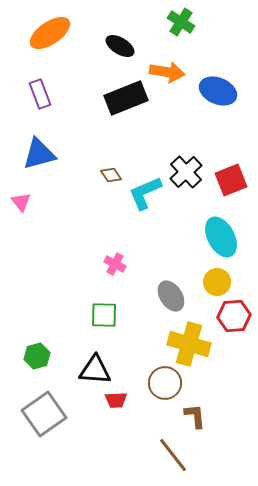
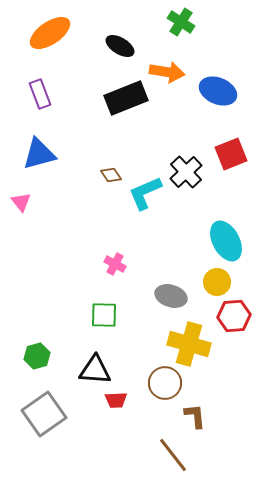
red square: moved 26 px up
cyan ellipse: moved 5 px right, 4 px down
gray ellipse: rotated 40 degrees counterclockwise
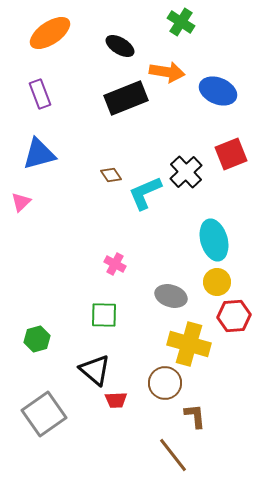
pink triangle: rotated 25 degrees clockwise
cyan ellipse: moved 12 px left, 1 px up; rotated 12 degrees clockwise
green hexagon: moved 17 px up
black triangle: rotated 36 degrees clockwise
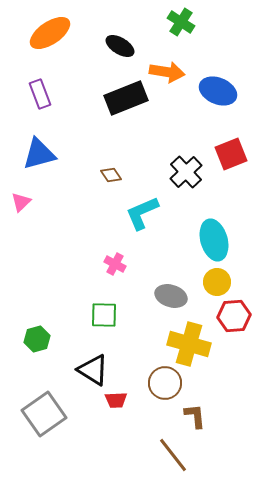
cyan L-shape: moved 3 px left, 20 px down
black triangle: moved 2 px left; rotated 8 degrees counterclockwise
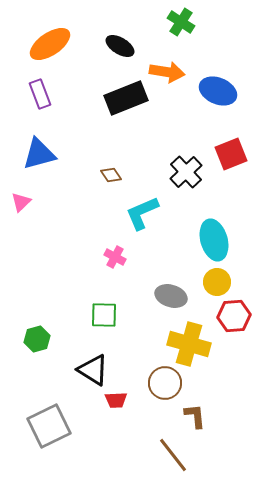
orange ellipse: moved 11 px down
pink cross: moved 7 px up
gray square: moved 5 px right, 12 px down; rotated 9 degrees clockwise
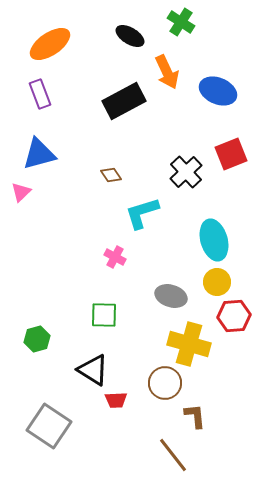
black ellipse: moved 10 px right, 10 px up
orange arrow: rotated 56 degrees clockwise
black rectangle: moved 2 px left, 3 px down; rotated 6 degrees counterclockwise
pink triangle: moved 10 px up
cyan L-shape: rotated 6 degrees clockwise
gray square: rotated 30 degrees counterclockwise
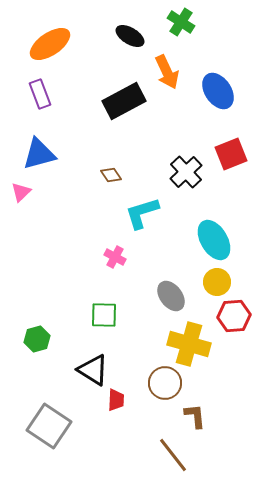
blue ellipse: rotated 33 degrees clockwise
cyan ellipse: rotated 15 degrees counterclockwise
gray ellipse: rotated 36 degrees clockwise
red trapezoid: rotated 85 degrees counterclockwise
